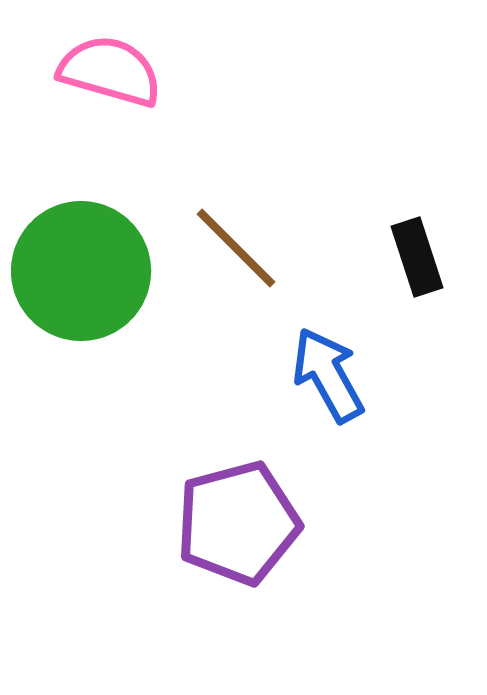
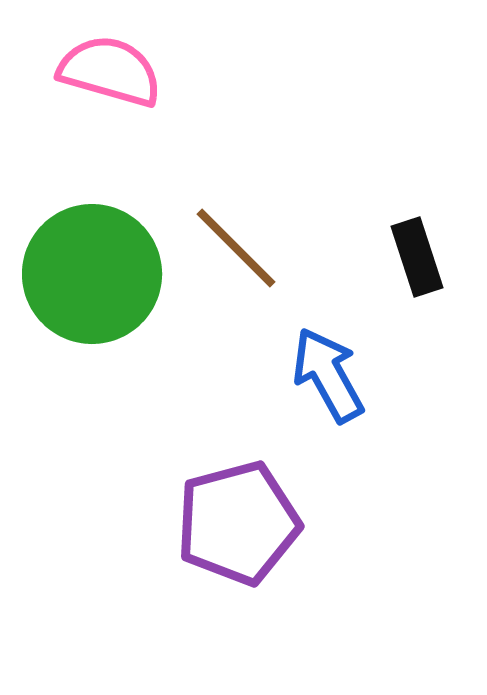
green circle: moved 11 px right, 3 px down
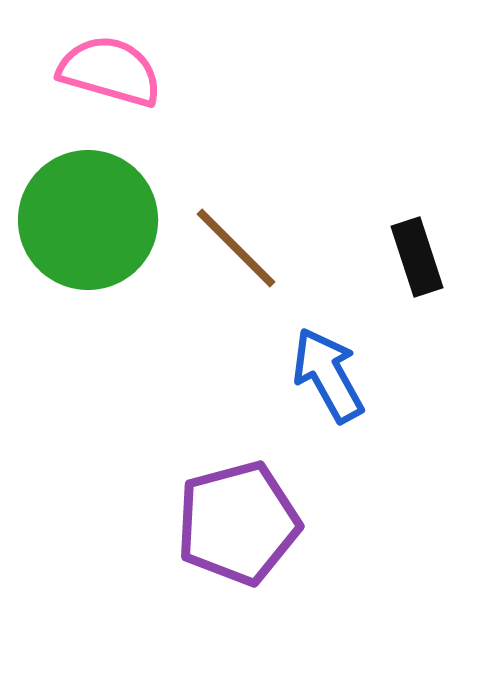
green circle: moved 4 px left, 54 px up
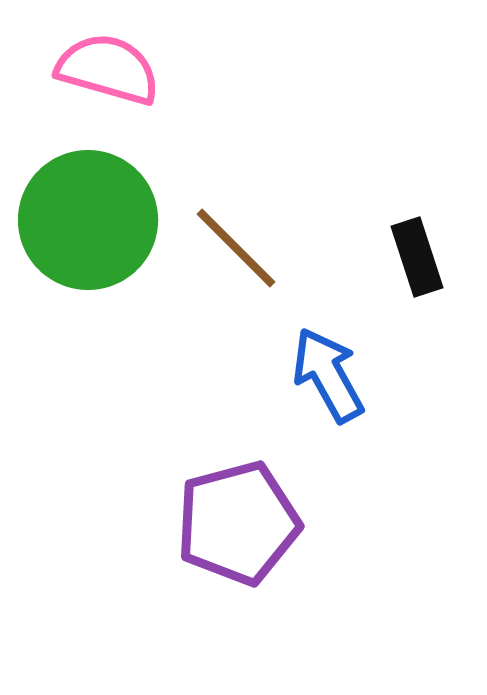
pink semicircle: moved 2 px left, 2 px up
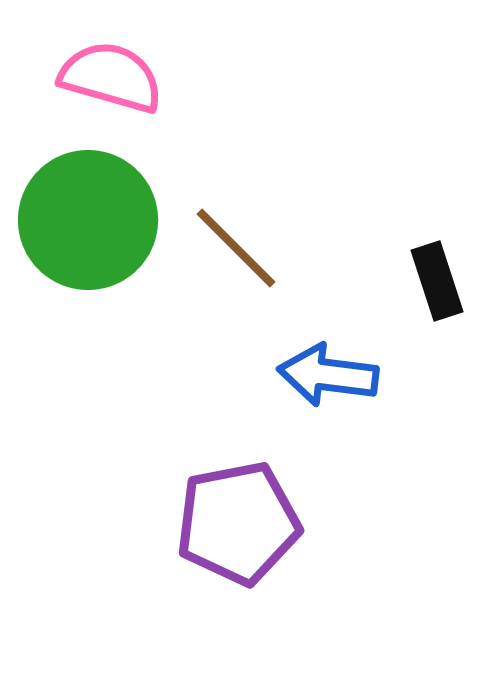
pink semicircle: moved 3 px right, 8 px down
black rectangle: moved 20 px right, 24 px down
blue arrow: rotated 54 degrees counterclockwise
purple pentagon: rotated 4 degrees clockwise
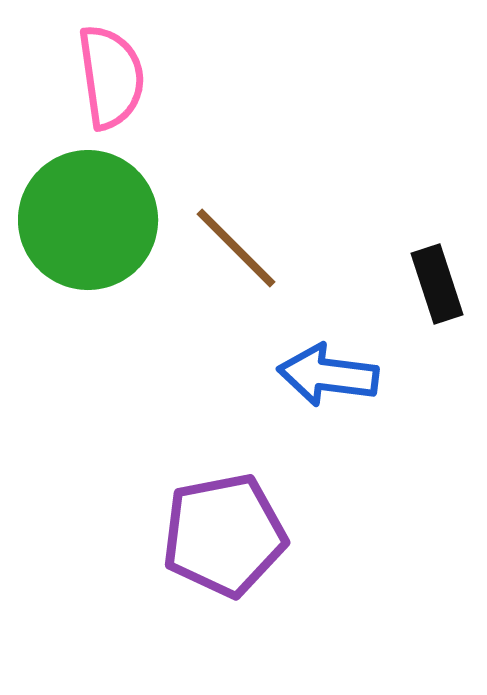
pink semicircle: rotated 66 degrees clockwise
black rectangle: moved 3 px down
purple pentagon: moved 14 px left, 12 px down
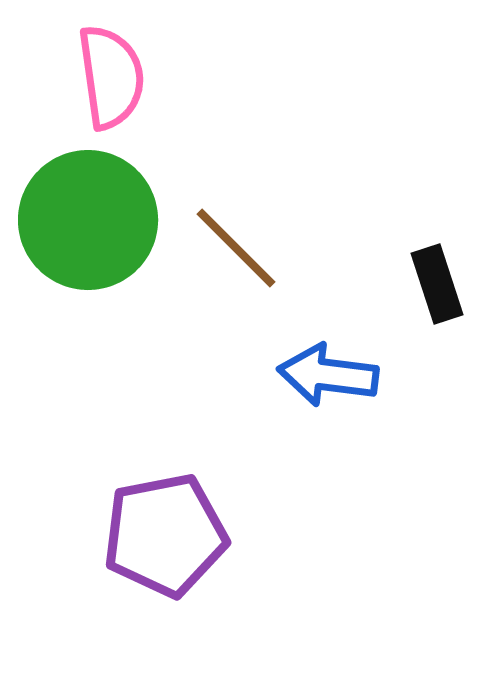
purple pentagon: moved 59 px left
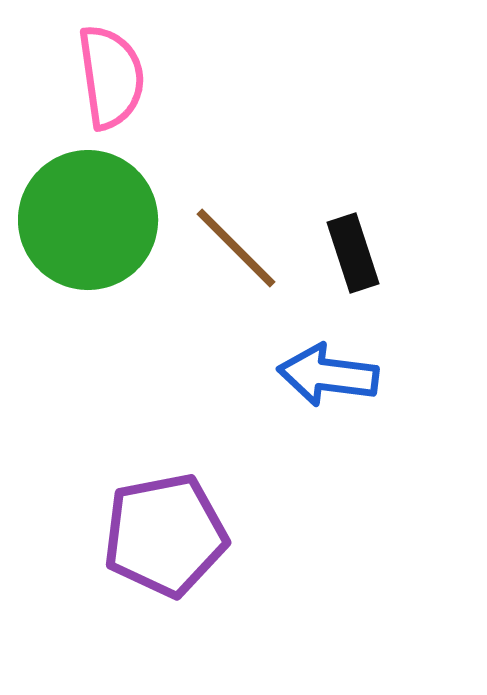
black rectangle: moved 84 px left, 31 px up
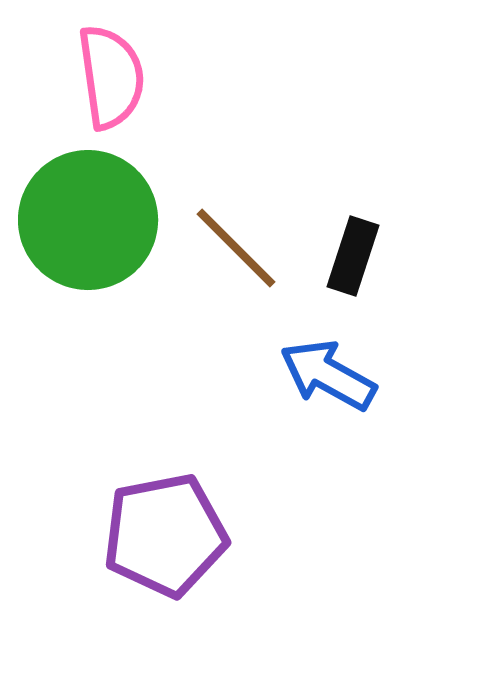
black rectangle: moved 3 px down; rotated 36 degrees clockwise
blue arrow: rotated 22 degrees clockwise
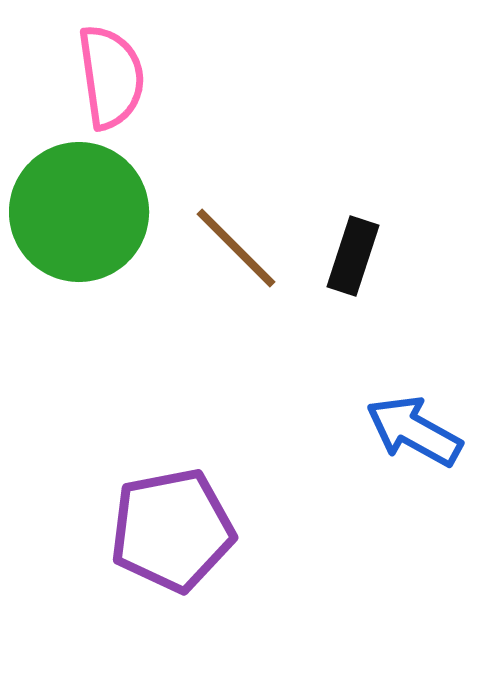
green circle: moved 9 px left, 8 px up
blue arrow: moved 86 px right, 56 px down
purple pentagon: moved 7 px right, 5 px up
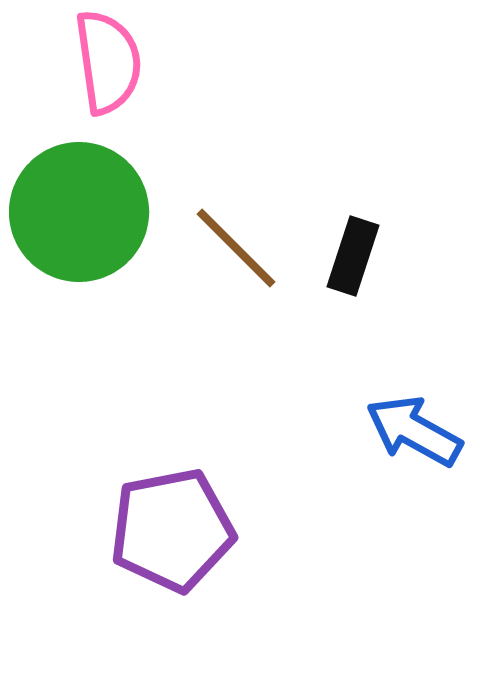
pink semicircle: moved 3 px left, 15 px up
